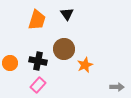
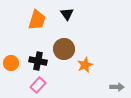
orange circle: moved 1 px right
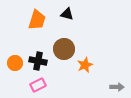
black triangle: rotated 40 degrees counterclockwise
orange circle: moved 4 px right
pink rectangle: rotated 21 degrees clockwise
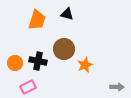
pink rectangle: moved 10 px left, 2 px down
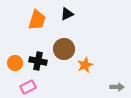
black triangle: rotated 40 degrees counterclockwise
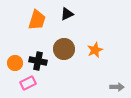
orange star: moved 10 px right, 15 px up
pink rectangle: moved 4 px up
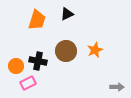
brown circle: moved 2 px right, 2 px down
orange circle: moved 1 px right, 3 px down
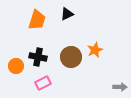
brown circle: moved 5 px right, 6 px down
black cross: moved 4 px up
pink rectangle: moved 15 px right
gray arrow: moved 3 px right
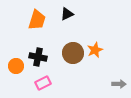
brown circle: moved 2 px right, 4 px up
gray arrow: moved 1 px left, 3 px up
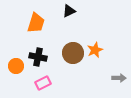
black triangle: moved 2 px right, 3 px up
orange trapezoid: moved 1 px left, 3 px down
gray arrow: moved 6 px up
